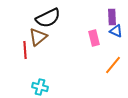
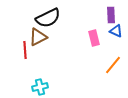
purple rectangle: moved 1 px left, 2 px up
brown triangle: rotated 12 degrees clockwise
cyan cross: rotated 28 degrees counterclockwise
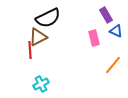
purple rectangle: moved 5 px left; rotated 28 degrees counterclockwise
red line: moved 5 px right
cyan cross: moved 1 px right, 3 px up; rotated 14 degrees counterclockwise
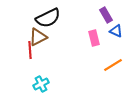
orange line: rotated 18 degrees clockwise
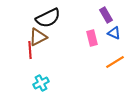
blue triangle: moved 2 px left, 2 px down
pink rectangle: moved 2 px left
orange line: moved 2 px right, 3 px up
cyan cross: moved 1 px up
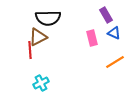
black semicircle: rotated 25 degrees clockwise
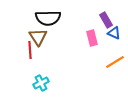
purple rectangle: moved 5 px down
brown triangle: rotated 36 degrees counterclockwise
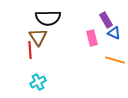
orange line: moved 2 px up; rotated 48 degrees clockwise
cyan cross: moved 3 px left, 1 px up
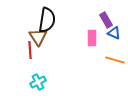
black semicircle: moved 1 px left, 2 px down; rotated 80 degrees counterclockwise
pink rectangle: rotated 14 degrees clockwise
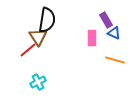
red line: moved 2 px left; rotated 54 degrees clockwise
